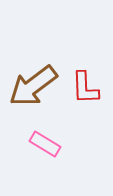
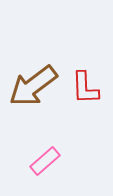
pink rectangle: moved 17 px down; rotated 72 degrees counterclockwise
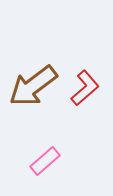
red L-shape: rotated 129 degrees counterclockwise
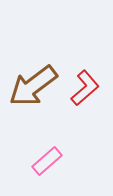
pink rectangle: moved 2 px right
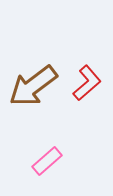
red L-shape: moved 2 px right, 5 px up
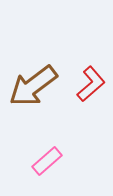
red L-shape: moved 4 px right, 1 px down
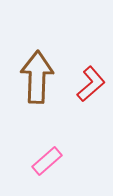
brown arrow: moved 4 px right, 9 px up; rotated 129 degrees clockwise
